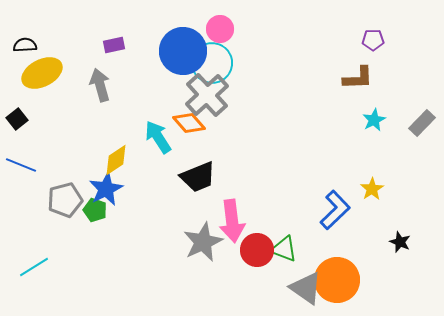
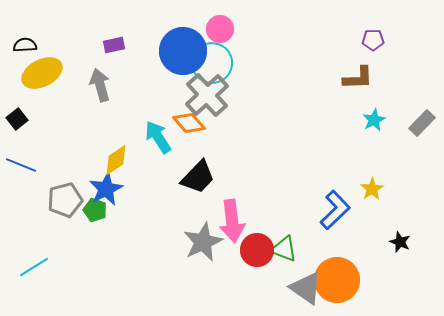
black trapezoid: rotated 24 degrees counterclockwise
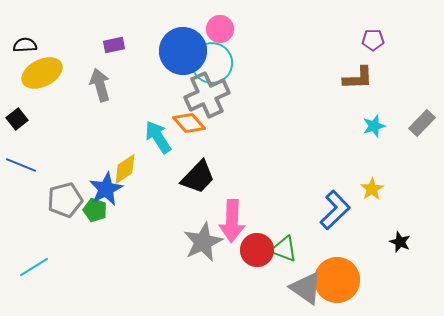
gray cross: rotated 18 degrees clockwise
cyan star: moved 6 px down; rotated 10 degrees clockwise
yellow diamond: moved 9 px right, 9 px down
pink arrow: rotated 9 degrees clockwise
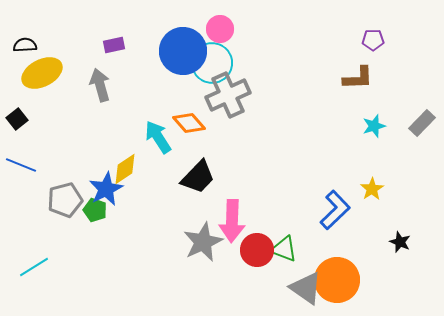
gray cross: moved 21 px right
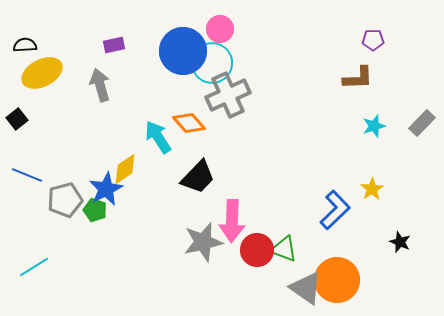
blue line: moved 6 px right, 10 px down
gray star: rotated 12 degrees clockwise
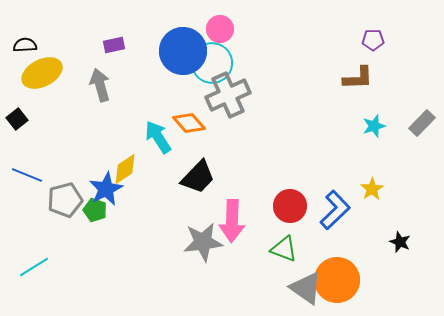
gray star: rotated 6 degrees clockwise
red circle: moved 33 px right, 44 px up
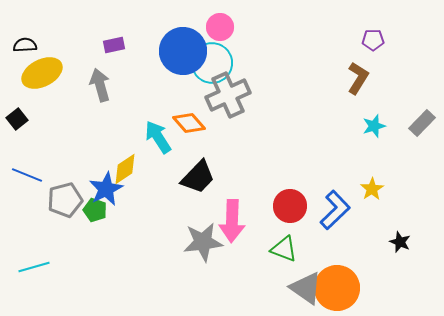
pink circle: moved 2 px up
brown L-shape: rotated 56 degrees counterclockwise
cyan line: rotated 16 degrees clockwise
orange circle: moved 8 px down
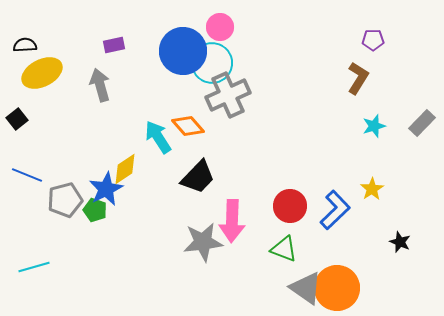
orange diamond: moved 1 px left, 3 px down
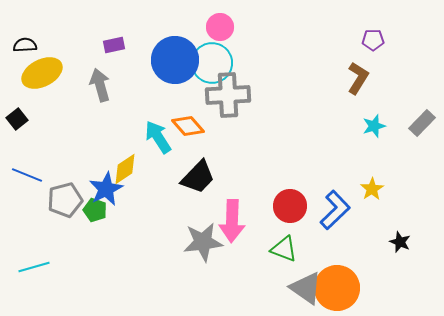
blue circle: moved 8 px left, 9 px down
gray cross: rotated 21 degrees clockwise
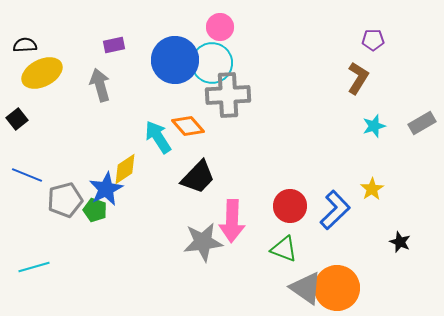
gray rectangle: rotated 16 degrees clockwise
